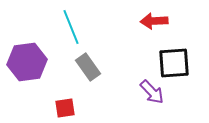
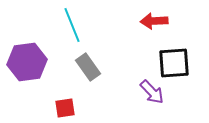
cyan line: moved 1 px right, 2 px up
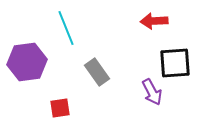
cyan line: moved 6 px left, 3 px down
black square: moved 1 px right
gray rectangle: moved 9 px right, 5 px down
purple arrow: rotated 16 degrees clockwise
red square: moved 5 px left
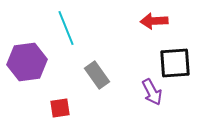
gray rectangle: moved 3 px down
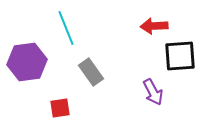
red arrow: moved 5 px down
black square: moved 5 px right, 7 px up
gray rectangle: moved 6 px left, 3 px up
purple arrow: moved 1 px right
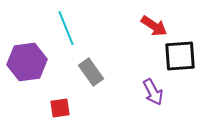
red arrow: rotated 144 degrees counterclockwise
